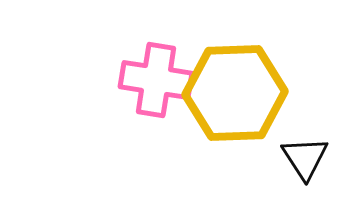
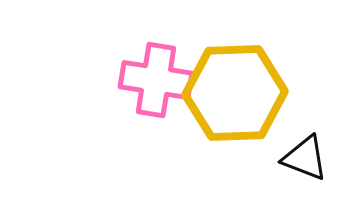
black triangle: rotated 36 degrees counterclockwise
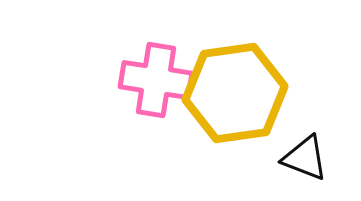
yellow hexagon: rotated 6 degrees counterclockwise
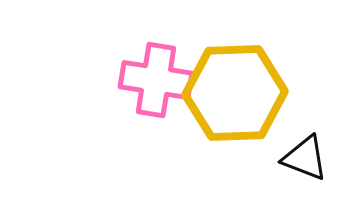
yellow hexagon: rotated 6 degrees clockwise
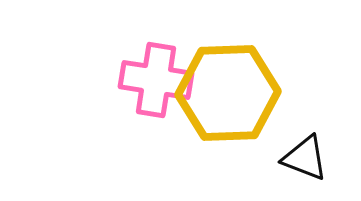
yellow hexagon: moved 7 px left
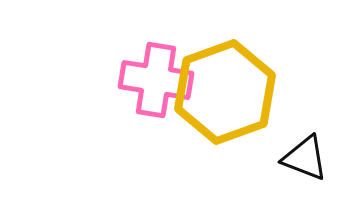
yellow hexagon: moved 3 px left, 1 px up; rotated 18 degrees counterclockwise
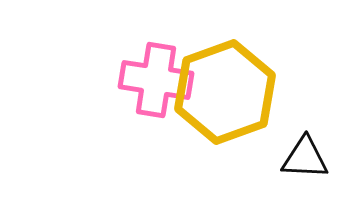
black triangle: rotated 18 degrees counterclockwise
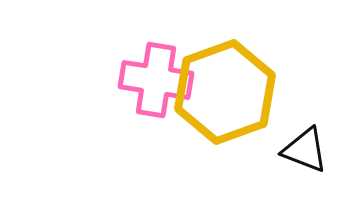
black triangle: moved 8 px up; rotated 18 degrees clockwise
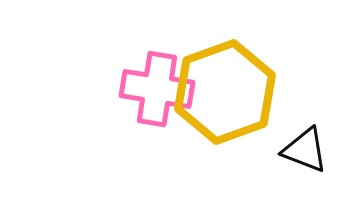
pink cross: moved 1 px right, 9 px down
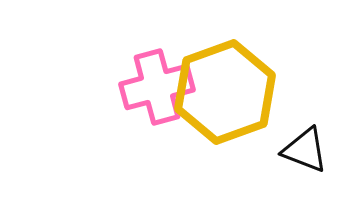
pink cross: moved 2 px up; rotated 24 degrees counterclockwise
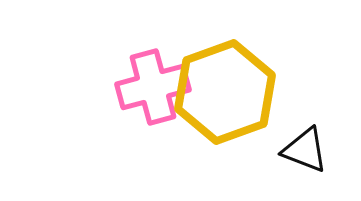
pink cross: moved 4 px left
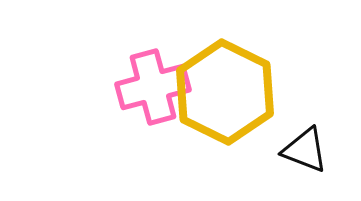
yellow hexagon: rotated 14 degrees counterclockwise
